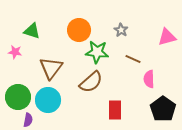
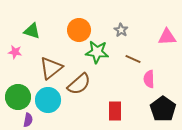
pink triangle: rotated 12 degrees clockwise
brown triangle: rotated 15 degrees clockwise
brown semicircle: moved 12 px left, 2 px down
red rectangle: moved 1 px down
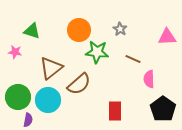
gray star: moved 1 px left, 1 px up
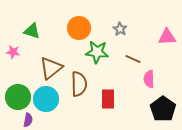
orange circle: moved 2 px up
pink star: moved 2 px left
brown semicircle: rotated 50 degrees counterclockwise
cyan circle: moved 2 px left, 1 px up
red rectangle: moved 7 px left, 12 px up
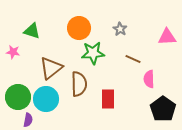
green star: moved 4 px left, 1 px down; rotated 10 degrees counterclockwise
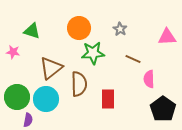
green circle: moved 1 px left
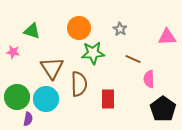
brown triangle: moved 1 px right; rotated 25 degrees counterclockwise
purple semicircle: moved 1 px up
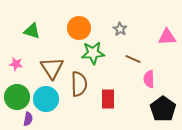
pink star: moved 3 px right, 12 px down
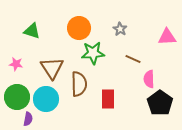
black pentagon: moved 3 px left, 6 px up
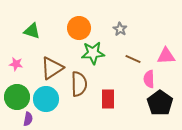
pink triangle: moved 1 px left, 19 px down
brown triangle: rotated 30 degrees clockwise
